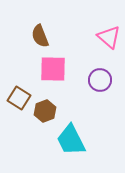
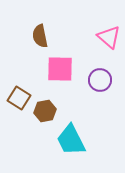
brown semicircle: rotated 10 degrees clockwise
pink square: moved 7 px right
brown hexagon: rotated 10 degrees clockwise
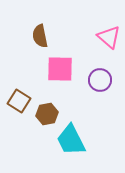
brown square: moved 3 px down
brown hexagon: moved 2 px right, 3 px down
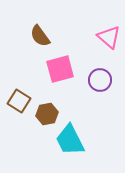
brown semicircle: rotated 25 degrees counterclockwise
pink square: rotated 16 degrees counterclockwise
cyan trapezoid: moved 1 px left
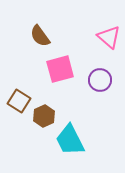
brown hexagon: moved 3 px left, 2 px down; rotated 15 degrees counterclockwise
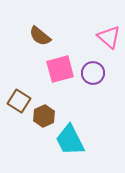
brown semicircle: rotated 15 degrees counterclockwise
purple circle: moved 7 px left, 7 px up
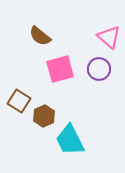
purple circle: moved 6 px right, 4 px up
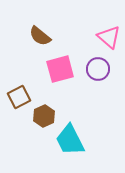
purple circle: moved 1 px left
brown square: moved 4 px up; rotated 30 degrees clockwise
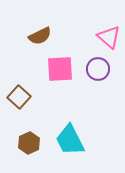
brown semicircle: rotated 65 degrees counterclockwise
pink square: rotated 12 degrees clockwise
brown square: rotated 20 degrees counterclockwise
brown hexagon: moved 15 px left, 27 px down
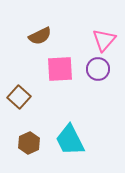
pink triangle: moved 5 px left, 3 px down; rotated 30 degrees clockwise
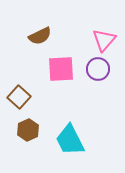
pink square: moved 1 px right
brown hexagon: moved 1 px left, 13 px up
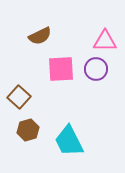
pink triangle: moved 1 px right, 1 px down; rotated 50 degrees clockwise
purple circle: moved 2 px left
brown hexagon: rotated 10 degrees clockwise
cyan trapezoid: moved 1 px left, 1 px down
